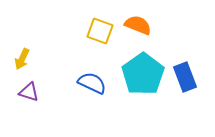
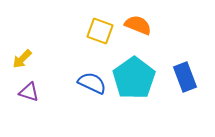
yellow arrow: rotated 20 degrees clockwise
cyan pentagon: moved 9 px left, 4 px down
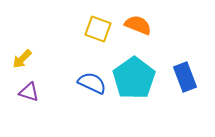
yellow square: moved 2 px left, 2 px up
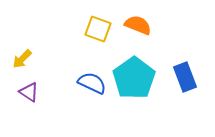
purple triangle: rotated 15 degrees clockwise
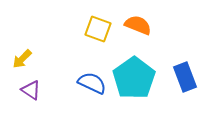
purple triangle: moved 2 px right, 2 px up
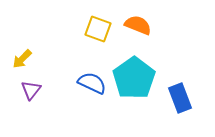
blue rectangle: moved 5 px left, 21 px down
purple triangle: rotated 35 degrees clockwise
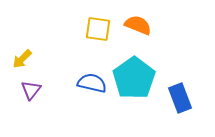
yellow square: rotated 12 degrees counterclockwise
blue semicircle: rotated 12 degrees counterclockwise
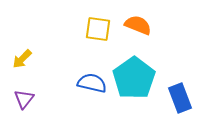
purple triangle: moved 7 px left, 9 px down
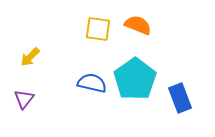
yellow arrow: moved 8 px right, 2 px up
cyan pentagon: moved 1 px right, 1 px down
